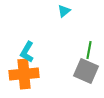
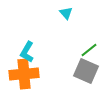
cyan triangle: moved 2 px right, 2 px down; rotated 32 degrees counterclockwise
green line: rotated 42 degrees clockwise
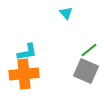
cyan L-shape: rotated 130 degrees counterclockwise
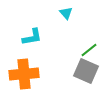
cyan L-shape: moved 5 px right, 15 px up
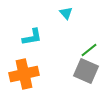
orange cross: rotated 8 degrees counterclockwise
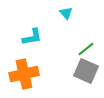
green line: moved 3 px left, 1 px up
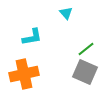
gray square: moved 1 px left, 1 px down
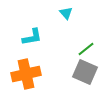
orange cross: moved 2 px right
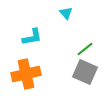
green line: moved 1 px left
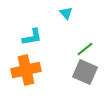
orange cross: moved 4 px up
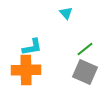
cyan L-shape: moved 10 px down
orange cross: rotated 12 degrees clockwise
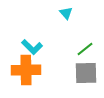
cyan L-shape: rotated 55 degrees clockwise
gray square: moved 1 px right, 1 px down; rotated 25 degrees counterclockwise
